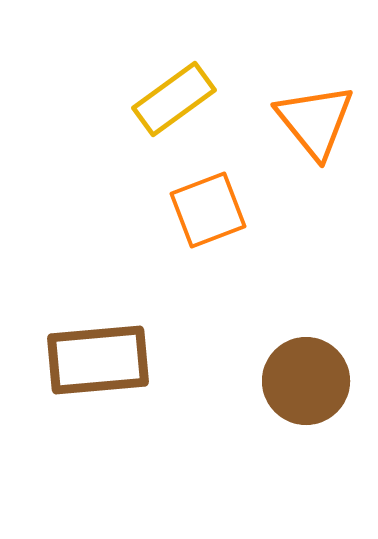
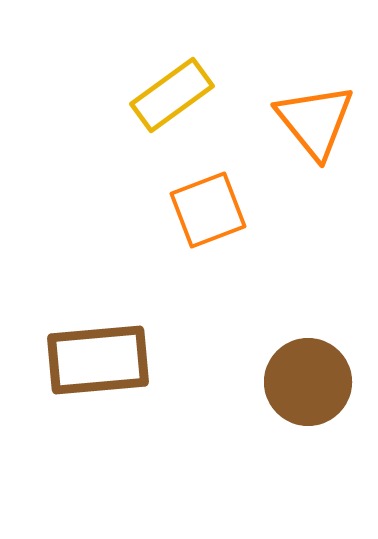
yellow rectangle: moved 2 px left, 4 px up
brown circle: moved 2 px right, 1 px down
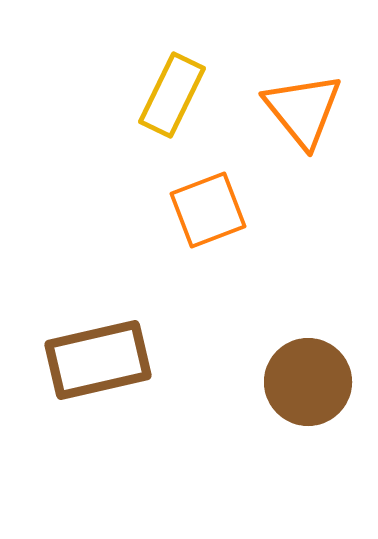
yellow rectangle: rotated 28 degrees counterclockwise
orange triangle: moved 12 px left, 11 px up
brown rectangle: rotated 8 degrees counterclockwise
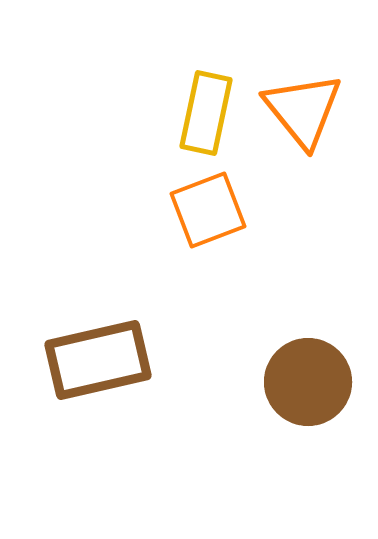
yellow rectangle: moved 34 px right, 18 px down; rotated 14 degrees counterclockwise
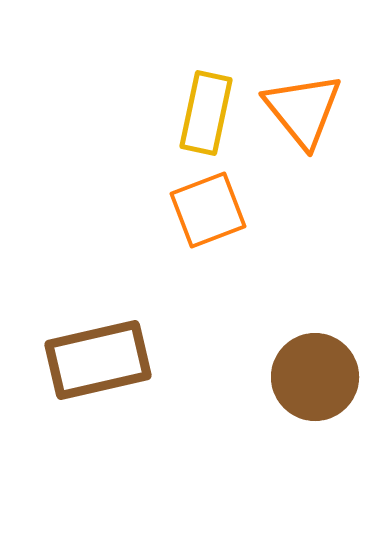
brown circle: moved 7 px right, 5 px up
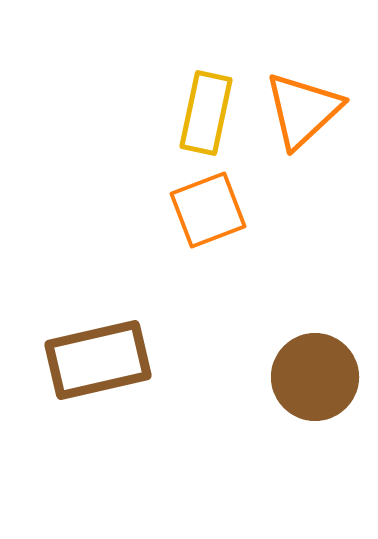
orange triangle: rotated 26 degrees clockwise
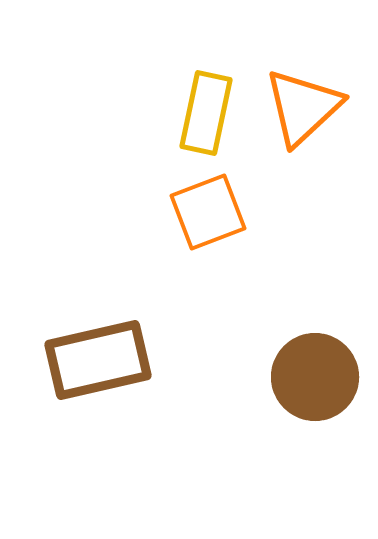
orange triangle: moved 3 px up
orange square: moved 2 px down
